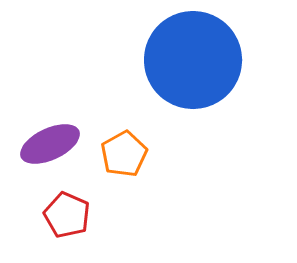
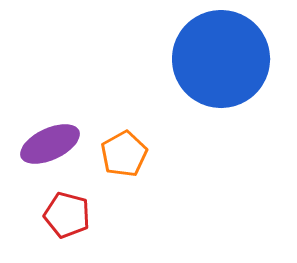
blue circle: moved 28 px right, 1 px up
red pentagon: rotated 9 degrees counterclockwise
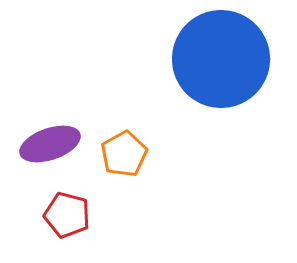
purple ellipse: rotated 6 degrees clockwise
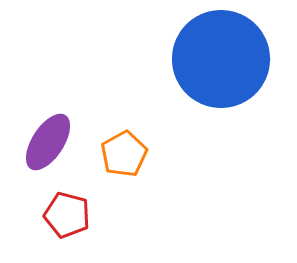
purple ellipse: moved 2 px left, 2 px up; rotated 38 degrees counterclockwise
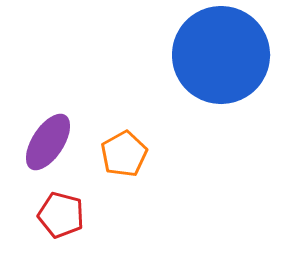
blue circle: moved 4 px up
red pentagon: moved 6 px left
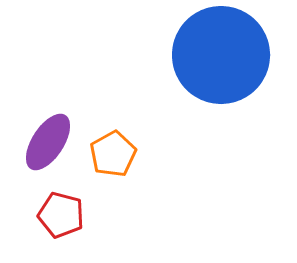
orange pentagon: moved 11 px left
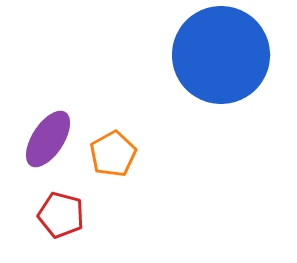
purple ellipse: moved 3 px up
